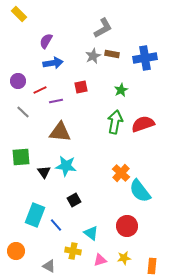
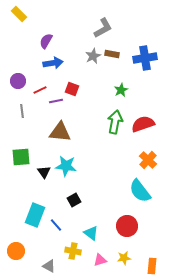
red square: moved 9 px left, 2 px down; rotated 32 degrees clockwise
gray line: moved 1 px left, 1 px up; rotated 40 degrees clockwise
orange cross: moved 27 px right, 13 px up
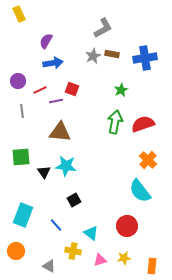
yellow rectangle: rotated 21 degrees clockwise
cyan rectangle: moved 12 px left
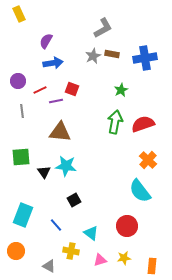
yellow cross: moved 2 px left
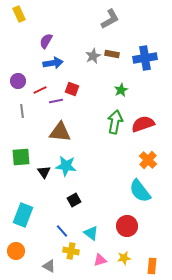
gray L-shape: moved 7 px right, 9 px up
blue line: moved 6 px right, 6 px down
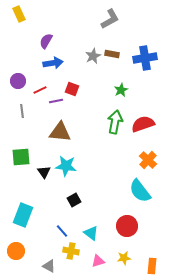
pink triangle: moved 2 px left, 1 px down
